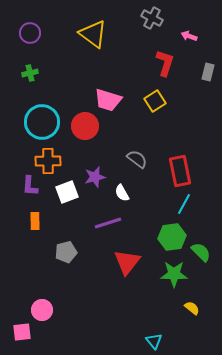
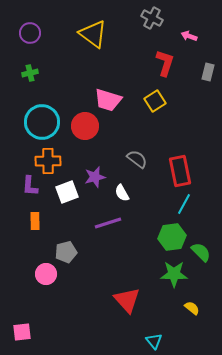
red triangle: moved 38 px down; rotated 20 degrees counterclockwise
pink circle: moved 4 px right, 36 px up
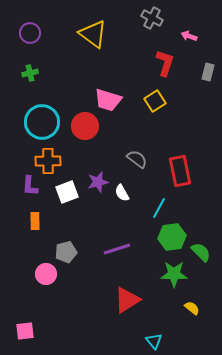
purple star: moved 3 px right, 5 px down
cyan line: moved 25 px left, 4 px down
purple line: moved 9 px right, 26 px down
red triangle: rotated 40 degrees clockwise
pink square: moved 3 px right, 1 px up
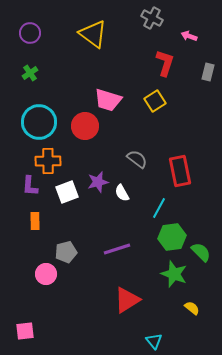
green cross: rotated 21 degrees counterclockwise
cyan circle: moved 3 px left
green star: rotated 20 degrees clockwise
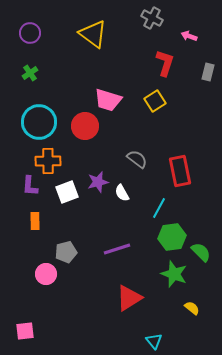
red triangle: moved 2 px right, 2 px up
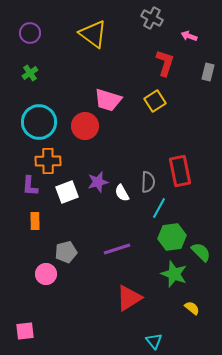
gray semicircle: moved 11 px right, 23 px down; rotated 55 degrees clockwise
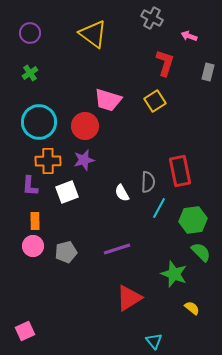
purple star: moved 14 px left, 22 px up
green hexagon: moved 21 px right, 17 px up
pink circle: moved 13 px left, 28 px up
pink square: rotated 18 degrees counterclockwise
